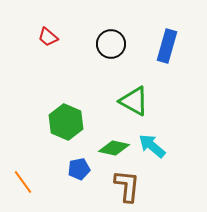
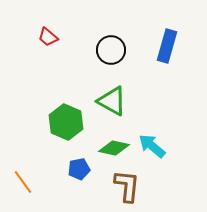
black circle: moved 6 px down
green triangle: moved 22 px left
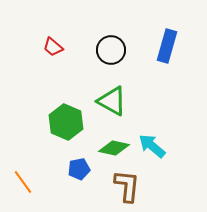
red trapezoid: moved 5 px right, 10 px down
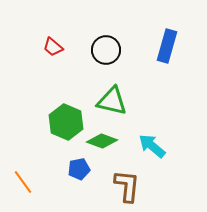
black circle: moved 5 px left
green triangle: rotated 16 degrees counterclockwise
green diamond: moved 12 px left, 7 px up; rotated 8 degrees clockwise
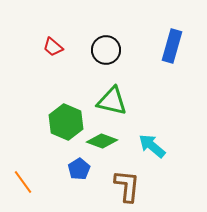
blue rectangle: moved 5 px right
blue pentagon: rotated 20 degrees counterclockwise
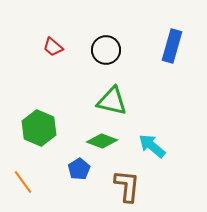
green hexagon: moved 27 px left, 6 px down
